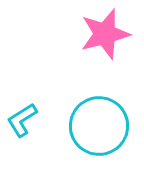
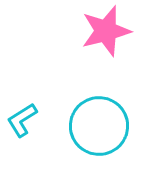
pink star: moved 1 px right, 3 px up
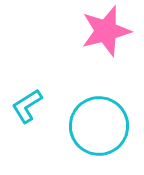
cyan L-shape: moved 5 px right, 14 px up
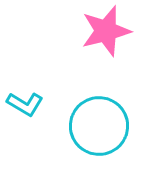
cyan L-shape: moved 2 px left, 2 px up; rotated 117 degrees counterclockwise
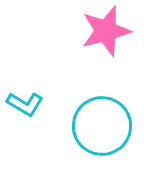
cyan circle: moved 3 px right
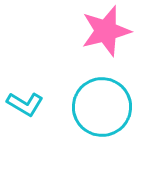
cyan circle: moved 19 px up
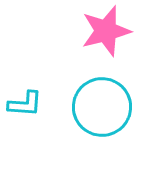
cyan L-shape: rotated 27 degrees counterclockwise
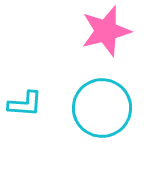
cyan circle: moved 1 px down
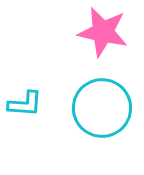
pink star: moved 3 px left, 1 px down; rotated 27 degrees clockwise
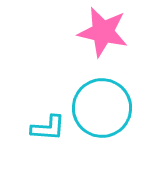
cyan L-shape: moved 23 px right, 24 px down
